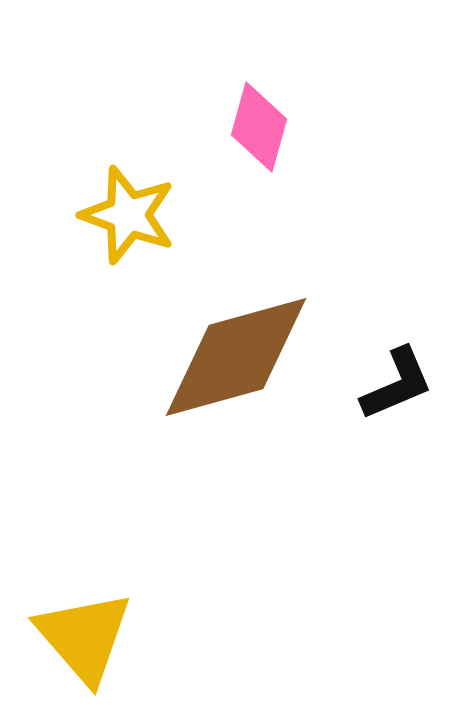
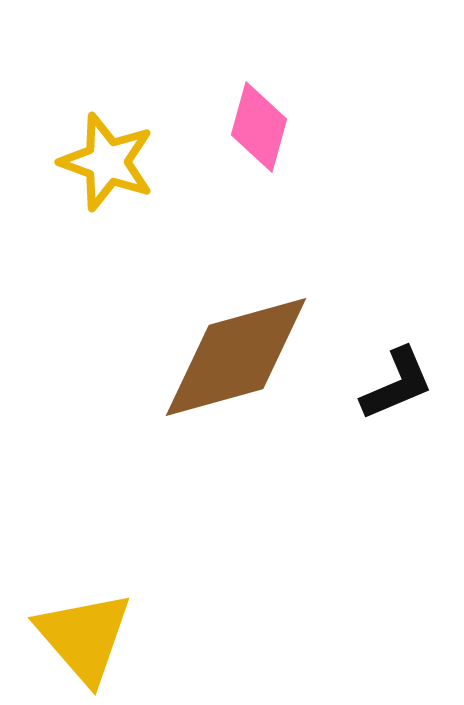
yellow star: moved 21 px left, 53 px up
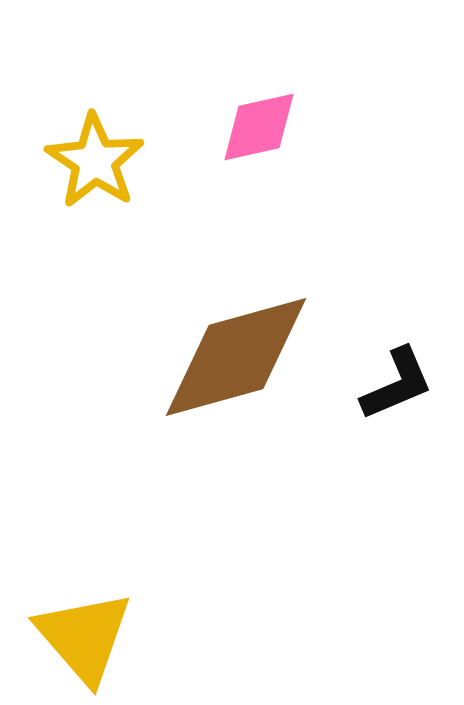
pink diamond: rotated 62 degrees clockwise
yellow star: moved 12 px left, 1 px up; rotated 14 degrees clockwise
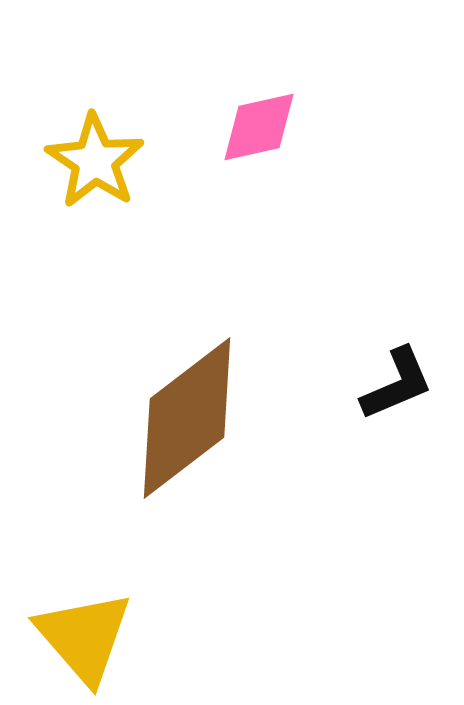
brown diamond: moved 49 px left, 61 px down; rotated 22 degrees counterclockwise
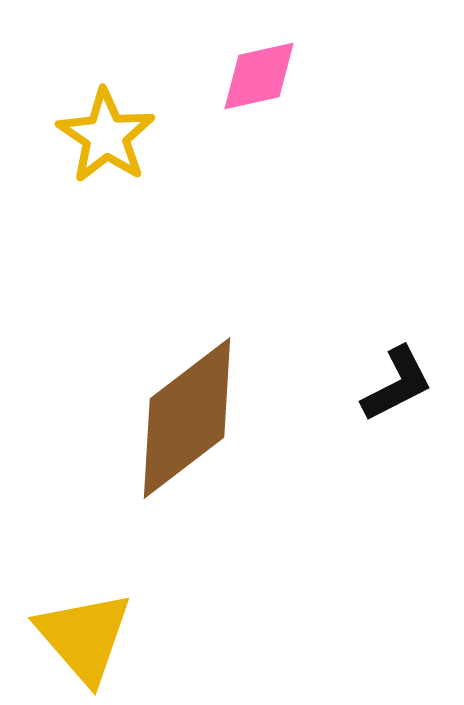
pink diamond: moved 51 px up
yellow star: moved 11 px right, 25 px up
black L-shape: rotated 4 degrees counterclockwise
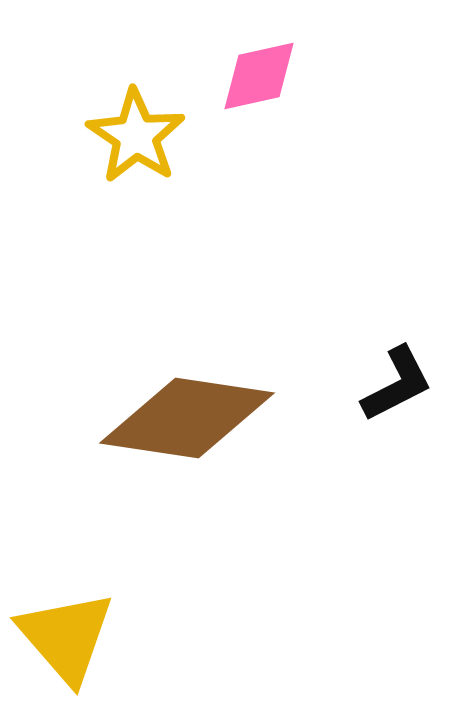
yellow star: moved 30 px right
brown diamond: rotated 46 degrees clockwise
yellow triangle: moved 18 px left
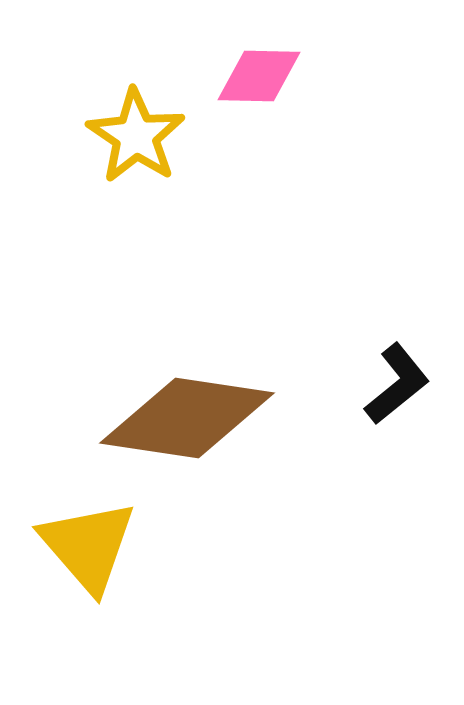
pink diamond: rotated 14 degrees clockwise
black L-shape: rotated 12 degrees counterclockwise
yellow triangle: moved 22 px right, 91 px up
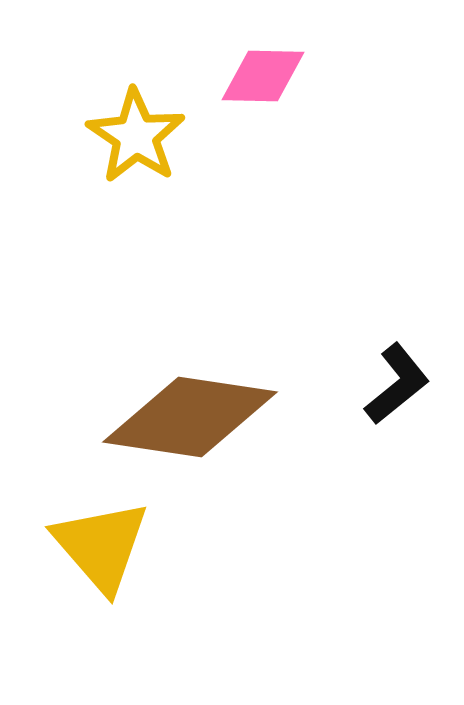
pink diamond: moved 4 px right
brown diamond: moved 3 px right, 1 px up
yellow triangle: moved 13 px right
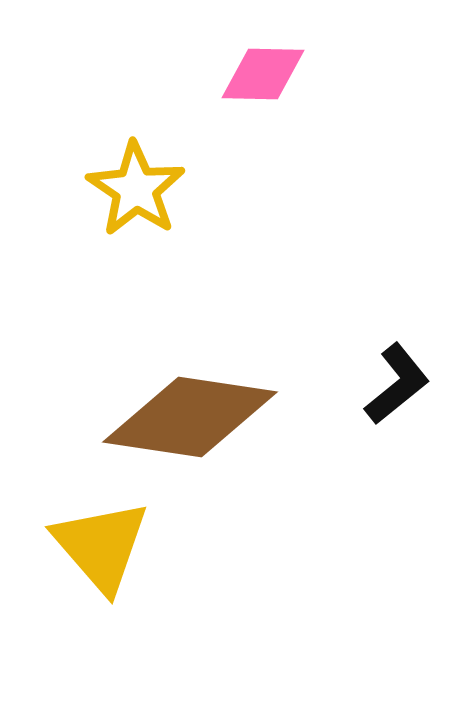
pink diamond: moved 2 px up
yellow star: moved 53 px down
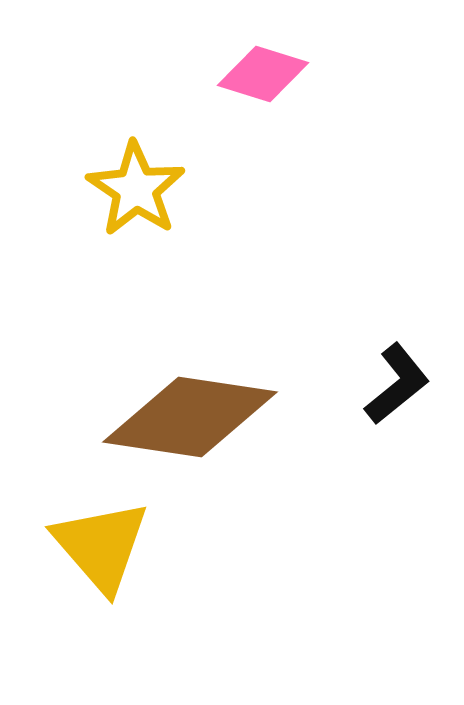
pink diamond: rotated 16 degrees clockwise
